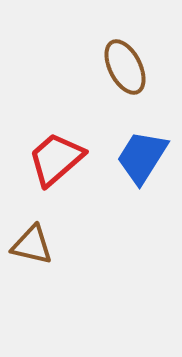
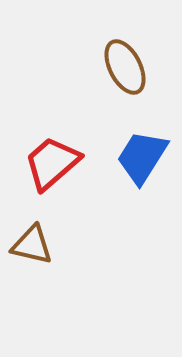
red trapezoid: moved 4 px left, 4 px down
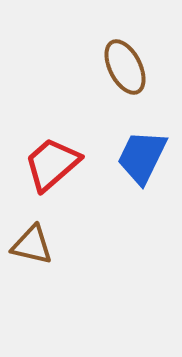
blue trapezoid: rotated 6 degrees counterclockwise
red trapezoid: moved 1 px down
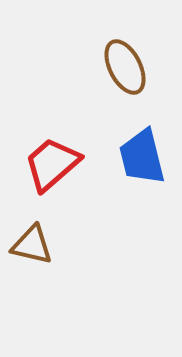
blue trapezoid: rotated 40 degrees counterclockwise
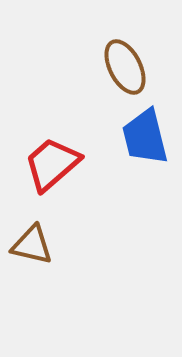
blue trapezoid: moved 3 px right, 20 px up
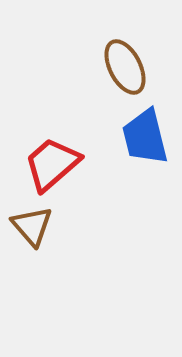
brown triangle: moved 19 px up; rotated 36 degrees clockwise
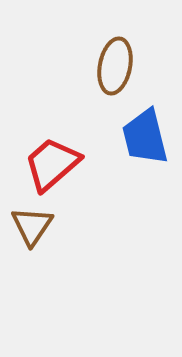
brown ellipse: moved 10 px left, 1 px up; rotated 38 degrees clockwise
brown triangle: rotated 15 degrees clockwise
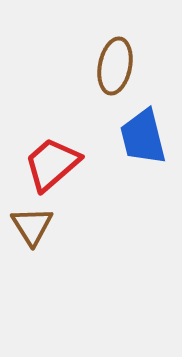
blue trapezoid: moved 2 px left
brown triangle: rotated 6 degrees counterclockwise
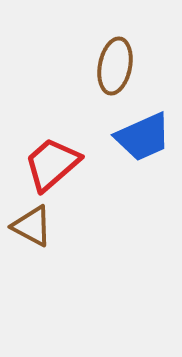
blue trapezoid: rotated 100 degrees counterclockwise
brown triangle: rotated 30 degrees counterclockwise
